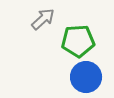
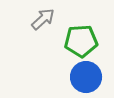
green pentagon: moved 3 px right
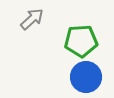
gray arrow: moved 11 px left
